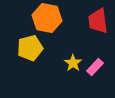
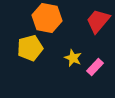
red trapezoid: rotated 48 degrees clockwise
yellow star: moved 5 px up; rotated 12 degrees counterclockwise
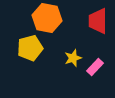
red trapezoid: rotated 40 degrees counterclockwise
yellow star: rotated 30 degrees clockwise
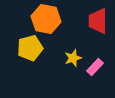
orange hexagon: moved 1 px left, 1 px down
